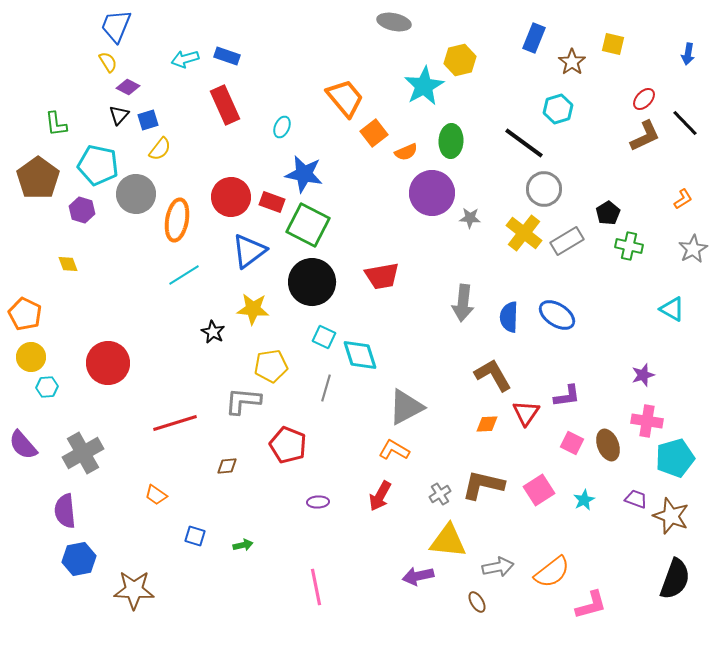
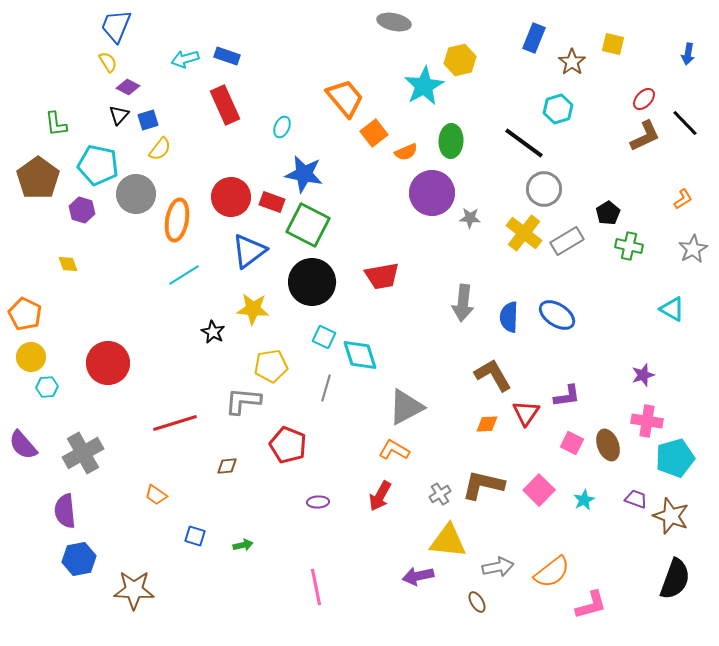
pink square at (539, 490): rotated 12 degrees counterclockwise
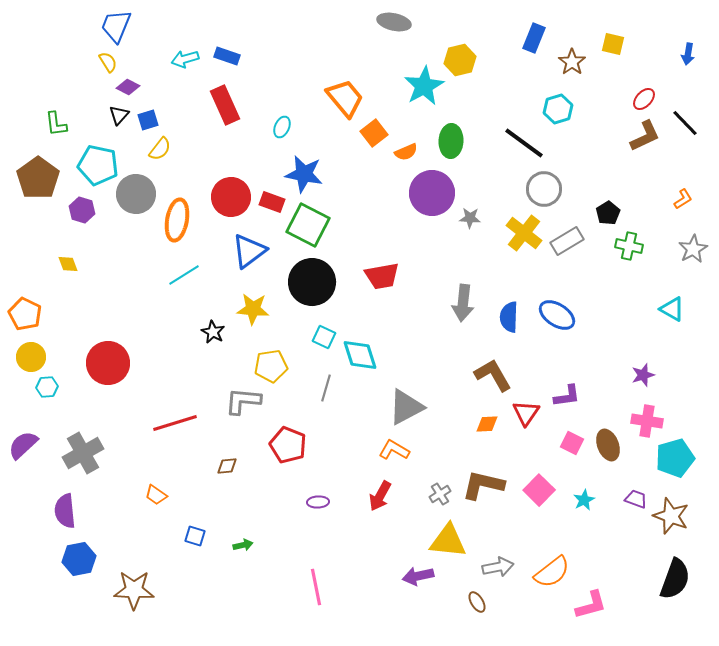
purple semicircle at (23, 445): rotated 88 degrees clockwise
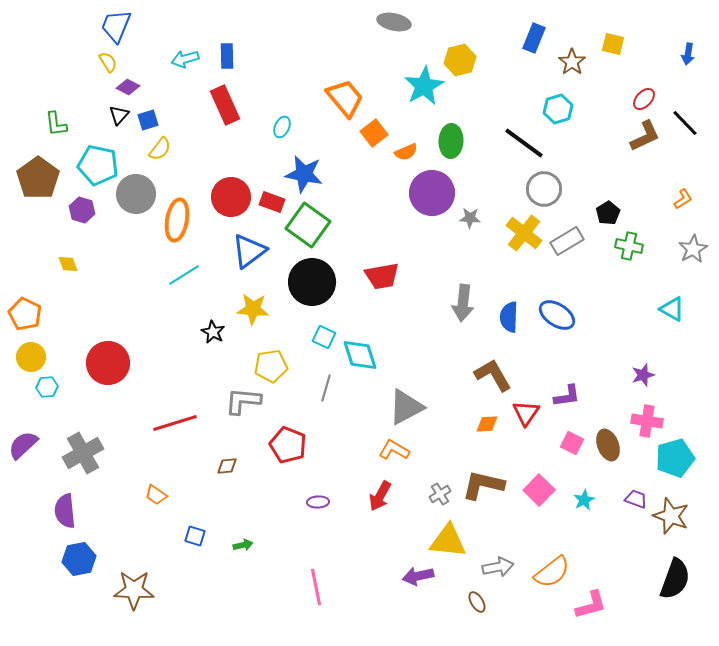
blue rectangle at (227, 56): rotated 70 degrees clockwise
green square at (308, 225): rotated 9 degrees clockwise
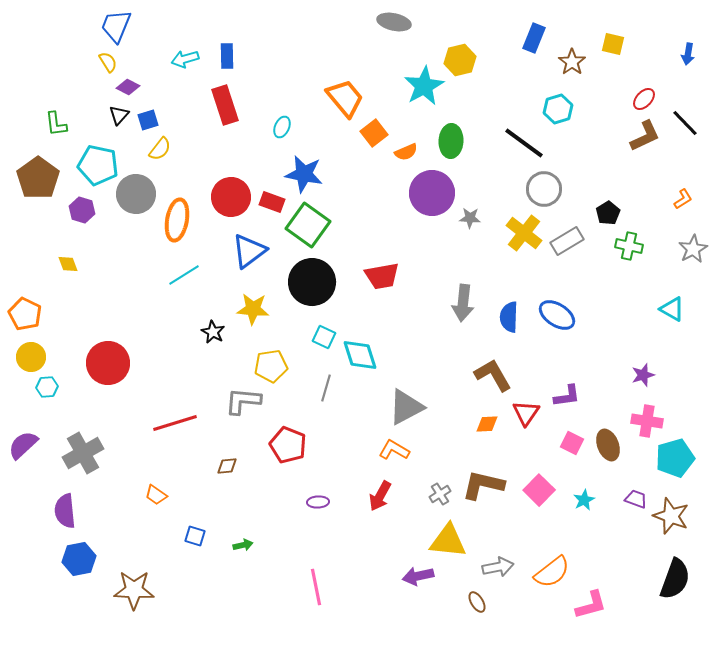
red rectangle at (225, 105): rotated 6 degrees clockwise
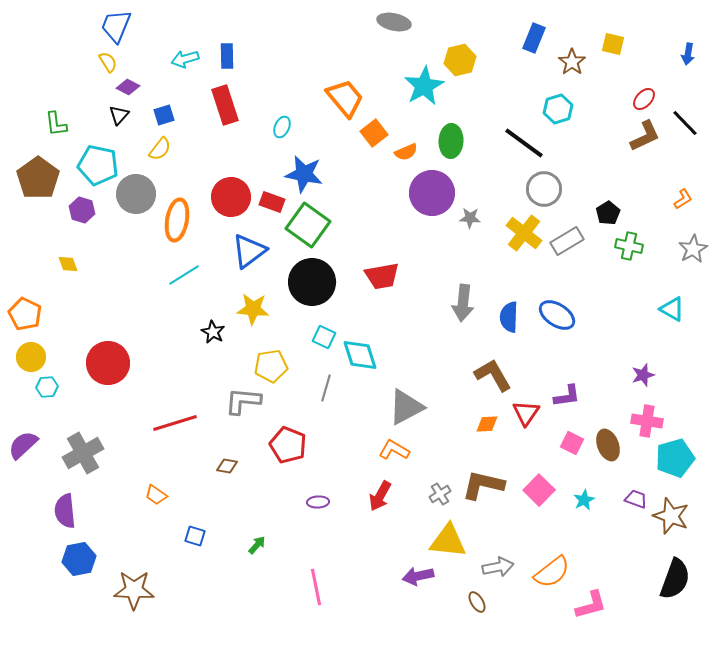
blue square at (148, 120): moved 16 px right, 5 px up
brown diamond at (227, 466): rotated 15 degrees clockwise
green arrow at (243, 545): moved 14 px right; rotated 36 degrees counterclockwise
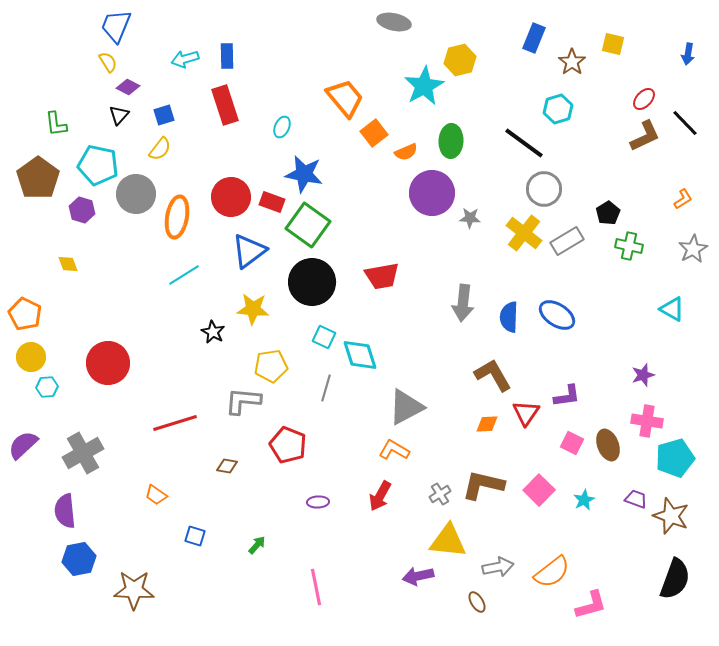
orange ellipse at (177, 220): moved 3 px up
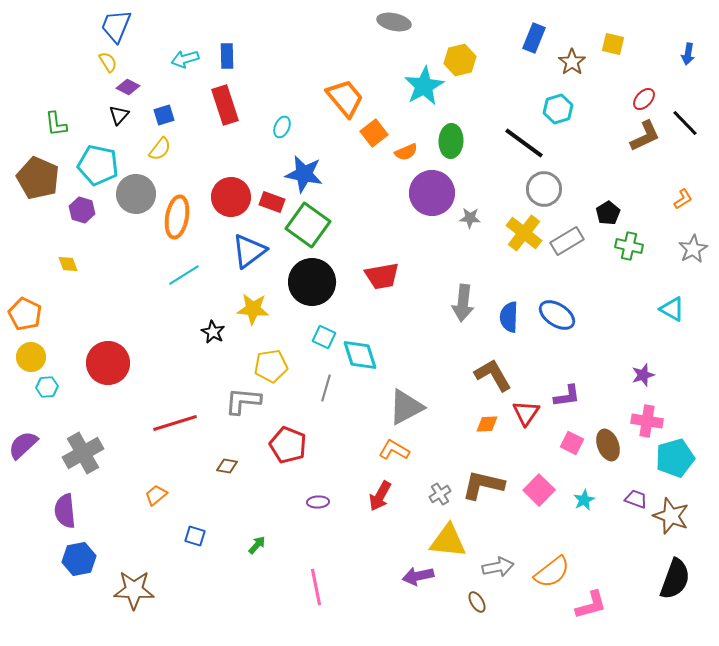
brown pentagon at (38, 178): rotated 12 degrees counterclockwise
orange trapezoid at (156, 495): rotated 105 degrees clockwise
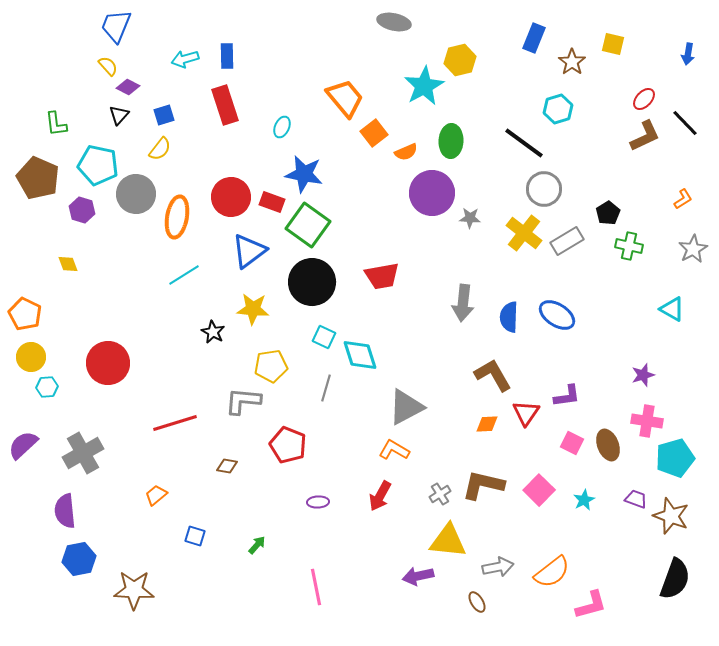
yellow semicircle at (108, 62): moved 4 px down; rotated 10 degrees counterclockwise
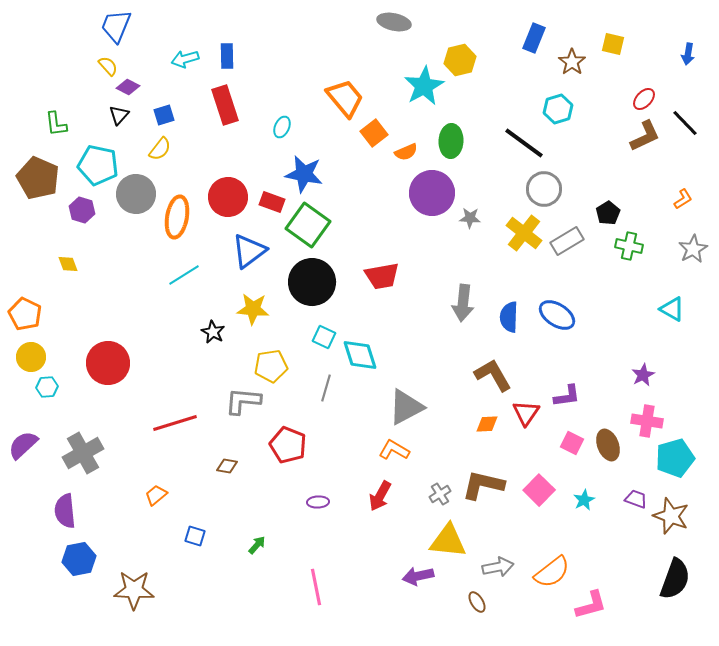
red circle at (231, 197): moved 3 px left
purple star at (643, 375): rotated 10 degrees counterclockwise
